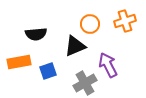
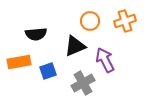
orange circle: moved 3 px up
purple arrow: moved 3 px left, 5 px up
gray cross: moved 2 px left
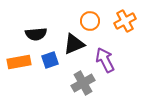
orange cross: rotated 10 degrees counterclockwise
black triangle: moved 1 px left, 2 px up
blue square: moved 2 px right, 11 px up
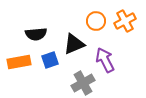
orange circle: moved 6 px right
